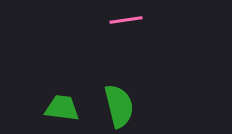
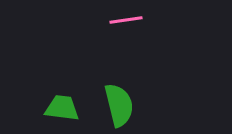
green semicircle: moved 1 px up
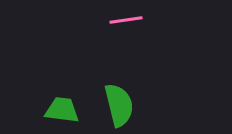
green trapezoid: moved 2 px down
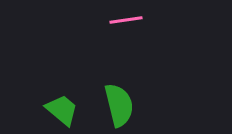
green trapezoid: rotated 33 degrees clockwise
